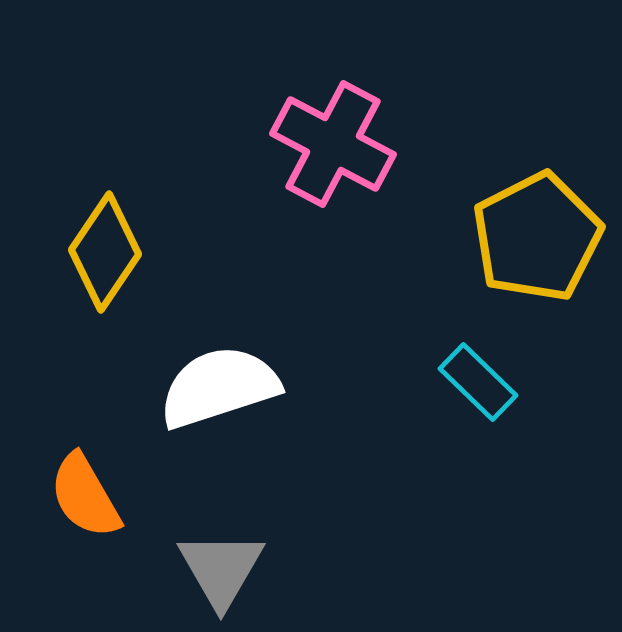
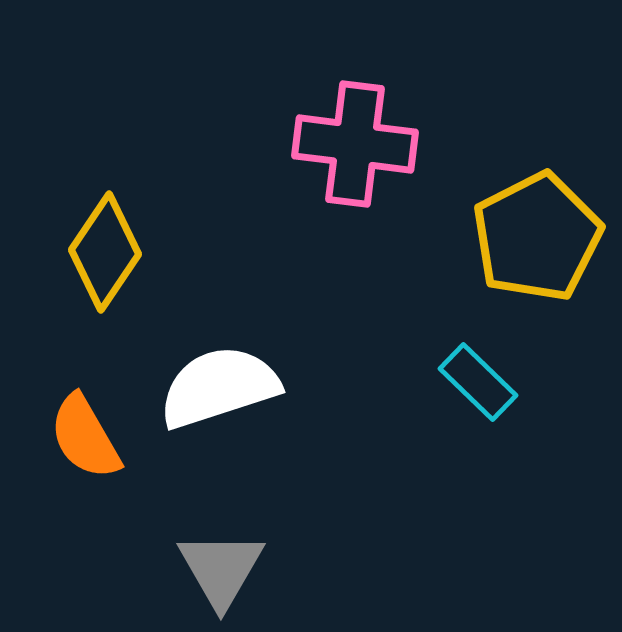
pink cross: moved 22 px right; rotated 21 degrees counterclockwise
orange semicircle: moved 59 px up
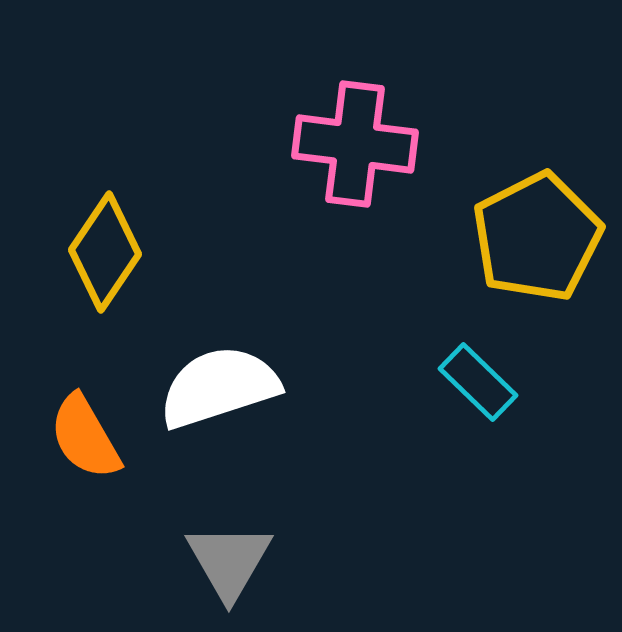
gray triangle: moved 8 px right, 8 px up
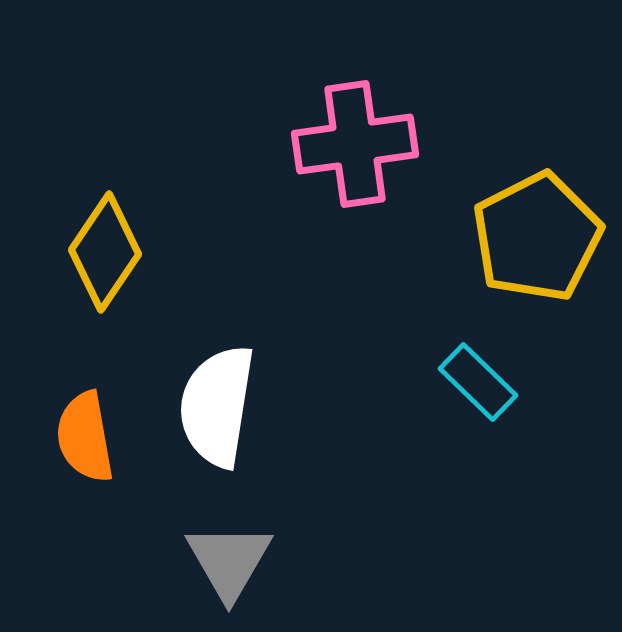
pink cross: rotated 15 degrees counterclockwise
white semicircle: moved 2 px left, 19 px down; rotated 63 degrees counterclockwise
orange semicircle: rotated 20 degrees clockwise
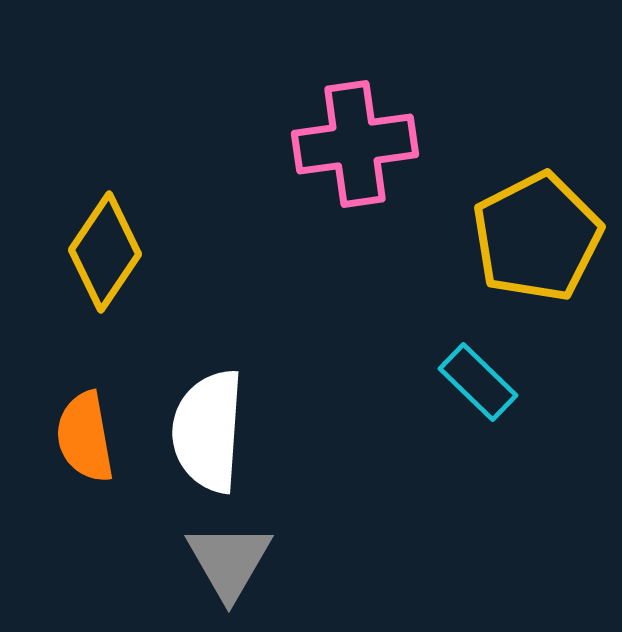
white semicircle: moved 9 px left, 25 px down; rotated 5 degrees counterclockwise
